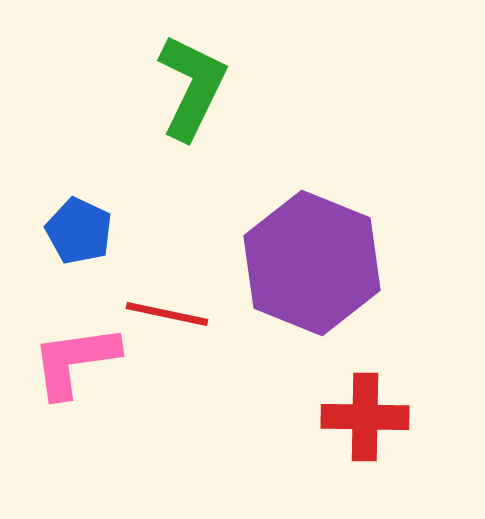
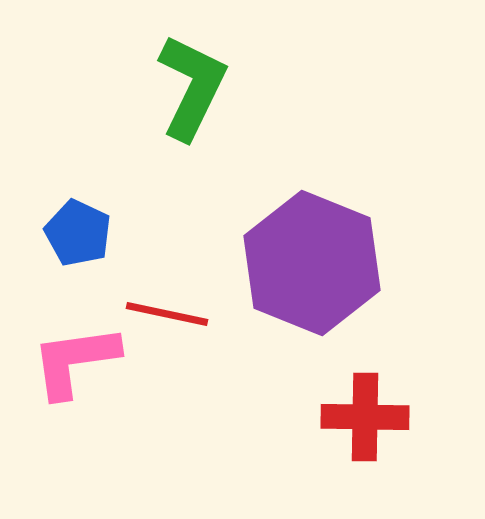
blue pentagon: moved 1 px left, 2 px down
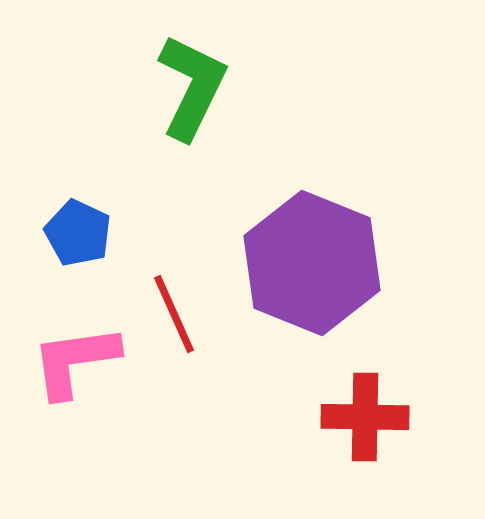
red line: moved 7 px right; rotated 54 degrees clockwise
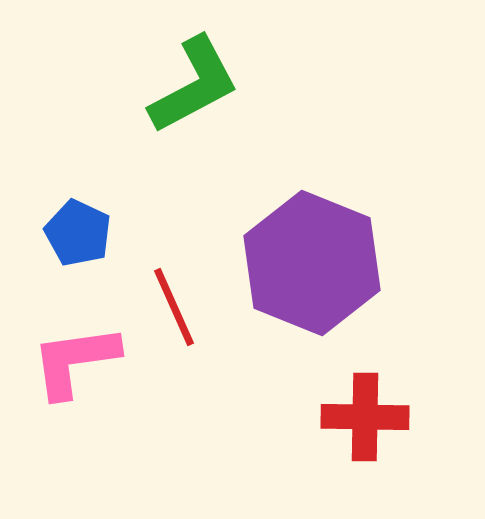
green L-shape: moved 2 px right, 2 px up; rotated 36 degrees clockwise
red line: moved 7 px up
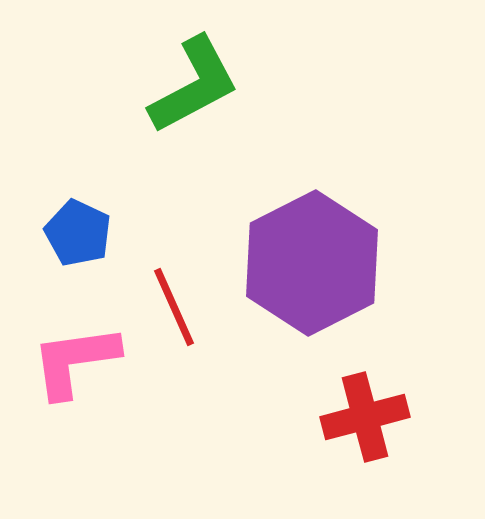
purple hexagon: rotated 11 degrees clockwise
red cross: rotated 16 degrees counterclockwise
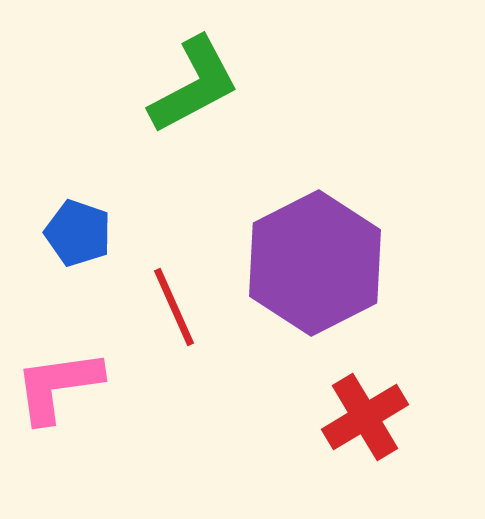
blue pentagon: rotated 6 degrees counterclockwise
purple hexagon: moved 3 px right
pink L-shape: moved 17 px left, 25 px down
red cross: rotated 16 degrees counterclockwise
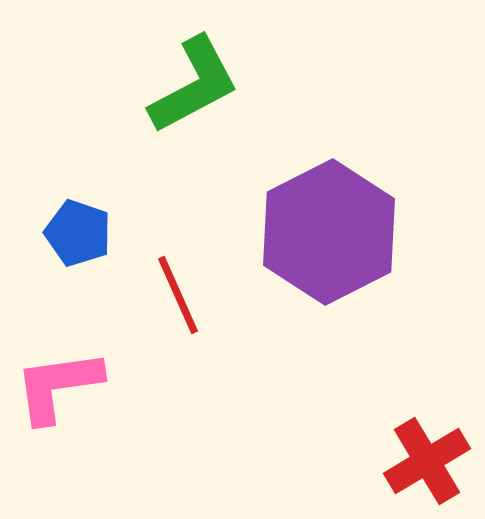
purple hexagon: moved 14 px right, 31 px up
red line: moved 4 px right, 12 px up
red cross: moved 62 px right, 44 px down
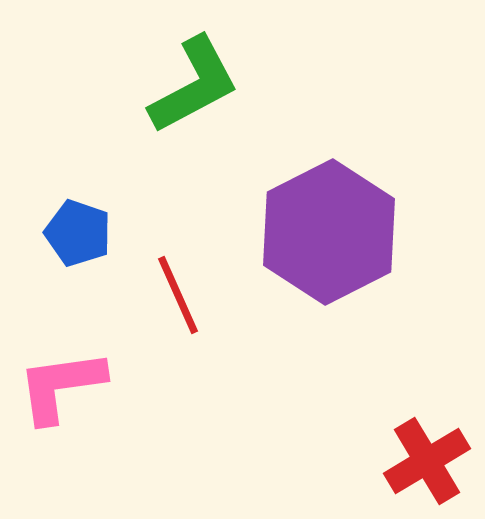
pink L-shape: moved 3 px right
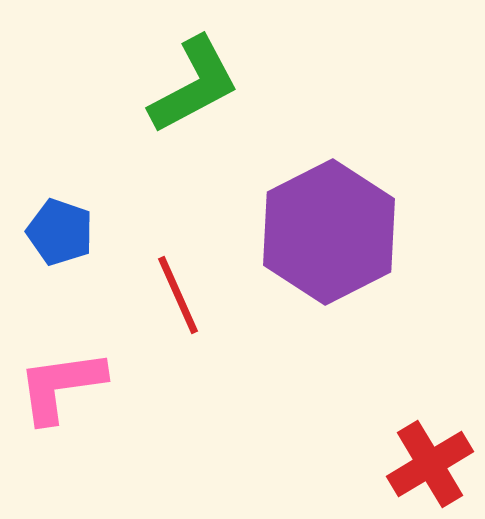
blue pentagon: moved 18 px left, 1 px up
red cross: moved 3 px right, 3 px down
